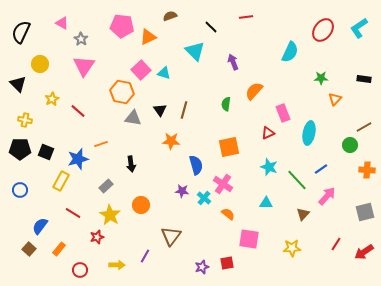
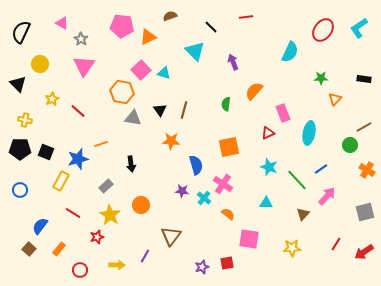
orange cross at (367, 170): rotated 28 degrees clockwise
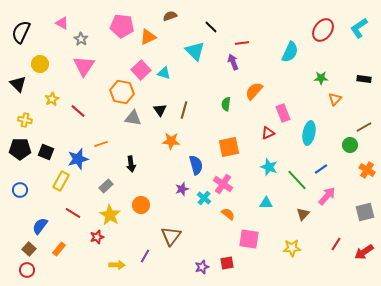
red line at (246, 17): moved 4 px left, 26 px down
purple star at (182, 191): moved 2 px up; rotated 24 degrees counterclockwise
red circle at (80, 270): moved 53 px left
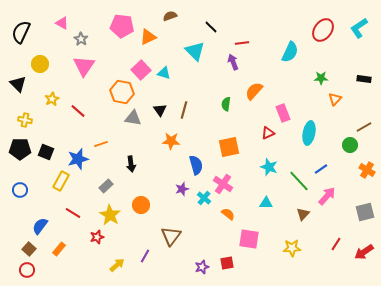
green line at (297, 180): moved 2 px right, 1 px down
yellow arrow at (117, 265): rotated 42 degrees counterclockwise
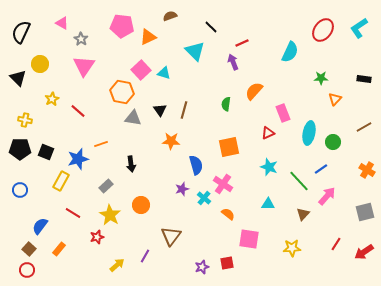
red line at (242, 43): rotated 16 degrees counterclockwise
black triangle at (18, 84): moved 6 px up
green circle at (350, 145): moved 17 px left, 3 px up
cyan triangle at (266, 203): moved 2 px right, 1 px down
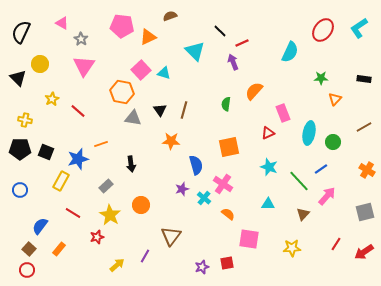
black line at (211, 27): moved 9 px right, 4 px down
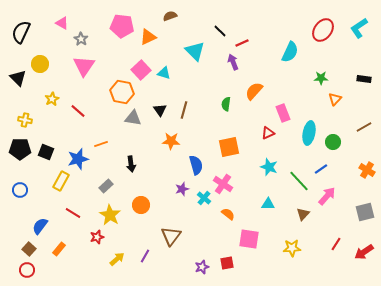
yellow arrow at (117, 265): moved 6 px up
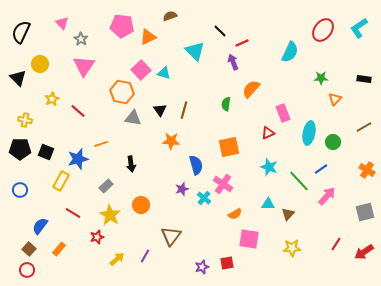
pink triangle at (62, 23): rotated 16 degrees clockwise
orange semicircle at (254, 91): moved 3 px left, 2 px up
orange semicircle at (228, 214): moved 7 px right; rotated 112 degrees clockwise
brown triangle at (303, 214): moved 15 px left
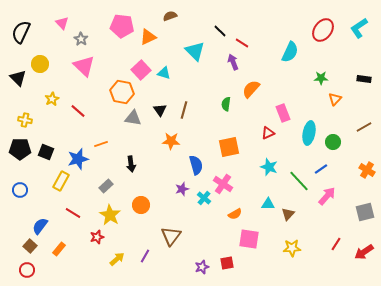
red line at (242, 43): rotated 56 degrees clockwise
pink triangle at (84, 66): rotated 20 degrees counterclockwise
brown square at (29, 249): moved 1 px right, 3 px up
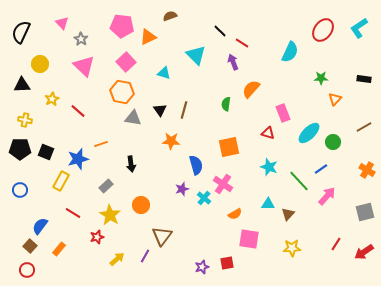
cyan triangle at (195, 51): moved 1 px right, 4 px down
pink square at (141, 70): moved 15 px left, 8 px up
black triangle at (18, 78): moved 4 px right, 7 px down; rotated 48 degrees counterclockwise
red triangle at (268, 133): rotated 40 degrees clockwise
cyan ellipse at (309, 133): rotated 35 degrees clockwise
brown triangle at (171, 236): moved 9 px left
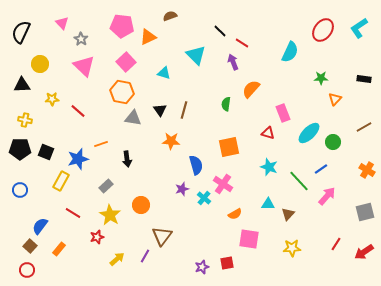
yellow star at (52, 99): rotated 24 degrees clockwise
black arrow at (131, 164): moved 4 px left, 5 px up
